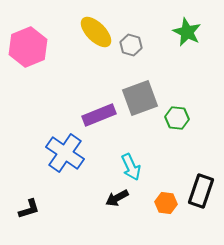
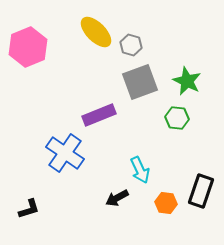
green star: moved 49 px down
gray square: moved 16 px up
cyan arrow: moved 9 px right, 3 px down
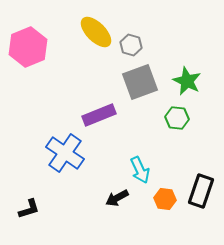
orange hexagon: moved 1 px left, 4 px up
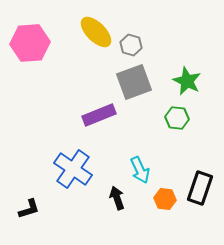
pink hexagon: moved 2 px right, 4 px up; rotated 18 degrees clockwise
gray square: moved 6 px left
blue cross: moved 8 px right, 16 px down
black rectangle: moved 1 px left, 3 px up
black arrow: rotated 100 degrees clockwise
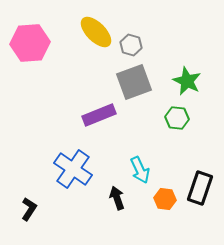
black L-shape: rotated 40 degrees counterclockwise
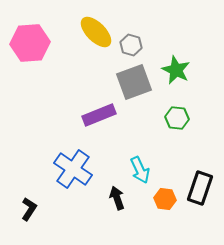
green star: moved 11 px left, 11 px up
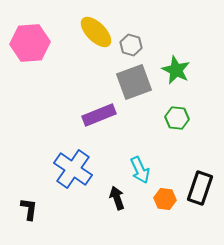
black L-shape: rotated 25 degrees counterclockwise
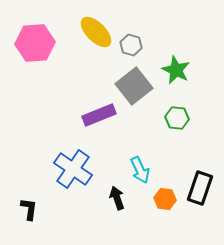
pink hexagon: moved 5 px right
gray square: moved 4 px down; rotated 18 degrees counterclockwise
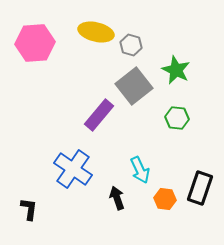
yellow ellipse: rotated 32 degrees counterclockwise
purple rectangle: rotated 28 degrees counterclockwise
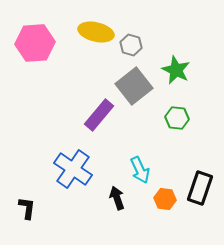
black L-shape: moved 2 px left, 1 px up
